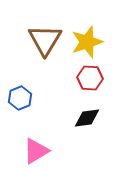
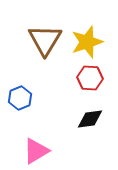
black diamond: moved 3 px right, 1 px down
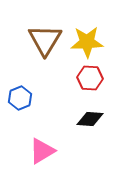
yellow star: rotated 16 degrees clockwise
black diamond: rotated 12 degrees clockwise
pink triangle: moved 6 px right
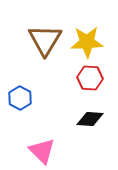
blue hexagon: rotated 10 degrees counterclockwise
pink triangle: rotated 44 degrees counterclockwise
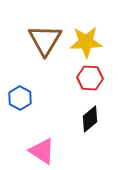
yellow star: moved 1 px left
black diamond: rotated 44 degrees counterclockwise
pink triangle: rotated 12 degrees counterclockwise
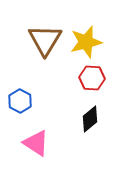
yellow star: rotated 12 degrees counterclockwise
red hexagon: moved 2 px right
blue hexagon: moved 3 px down
pink triangle: moved 6 px left, 8 px up
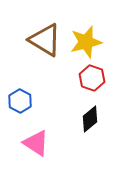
brown triangle: rotated 30 degrees counterclockwise
red hexagon: rotated 15 degrees clockwise
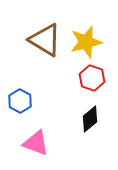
pink triangle: rotated 12 degrees counterclockwise
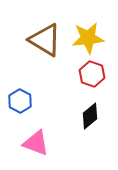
yellow star: moved 2 px right, 4 px up; rotated 8 degrees clockwise
red hexagon: moved 4 px up
black diamond: moved 3 px up
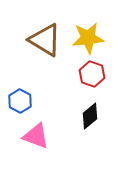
pink triangle: moved 7 px up
